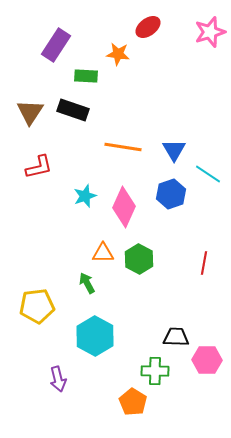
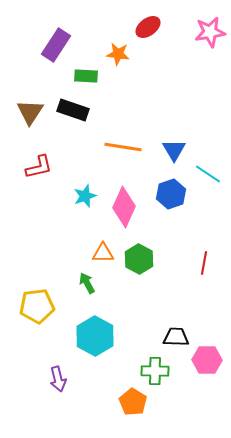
pink star: rotated 8 degrees clockwise
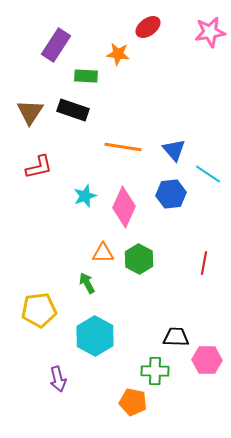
blue triangle: rotated 10 degrees counterclockwise
blue hexagon: rotated 12 degrees clockwise
yellow pentagon: moved 2 px right, 4 px down
orange pentagon: rotated 20 degrees counterclockwise
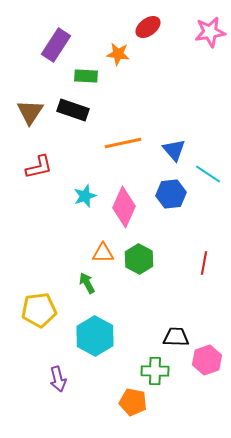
orange line: moved 4 px up; rotated 21 degrees counterclockwise
pink hexagon: rotated 20 degrees counterclockwise
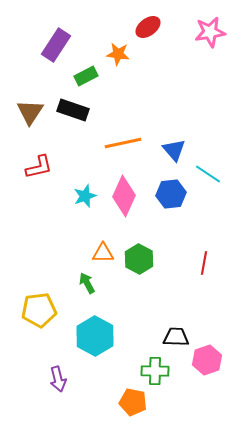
green rectangle: rotated 30 degrees counterclockwise
pink diamond: moved 11 px up
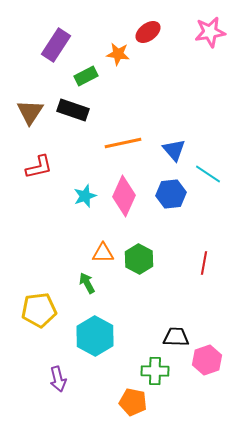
red ellipse: moved 5 px down
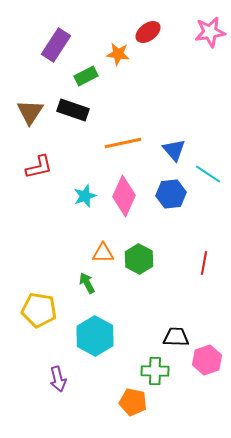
yellow pentagon: rotated 16 degrees clockwise
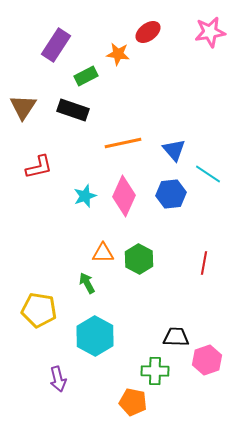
brown triangle: moved 7 px left, 5 px up
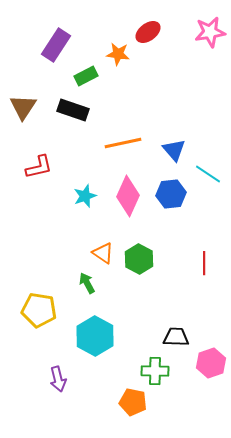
pink diamond: moved 4 px right
orange triangle: rotated 35 degrees clockwise
red line: rotated 10 degrees counterclockwise
pink hexagon: moved 4 px right, 3 px down
